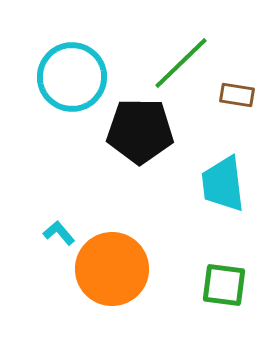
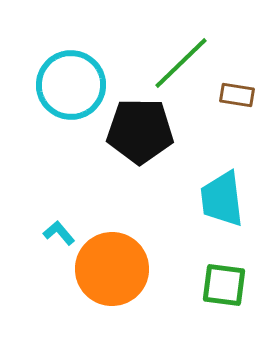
cyan circle: moved 1 px left, 8 px down
cyan trapezoid: moved 1 px left, 15 px down
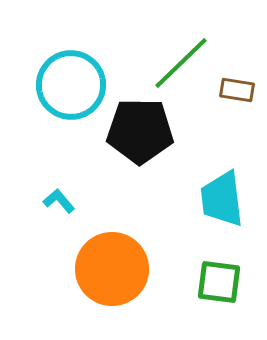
brown rectangle: moved 5 px up
cyan L-shape: moved 32 px up
green square: moved 5 px left, 3 px up
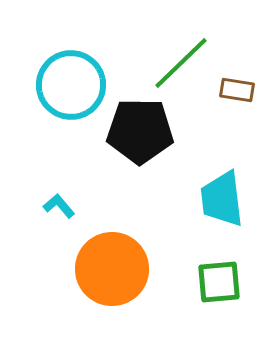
cyan L-shape: moved 5 px down
green square: rotated 12 degrees counterclockwise
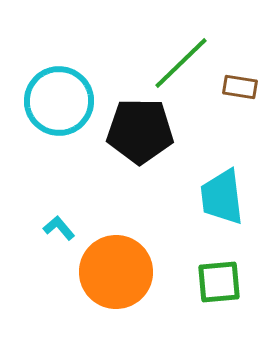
cyan circle: moved 12 px left, 16 px down
brown rectangle: moved 3 px right, 3 px up
cyan trapezoid: moved 2 px up
cyan L-shape: moved 22 px down
orange circle: moved 4 px right, 3 px down
